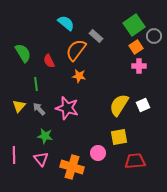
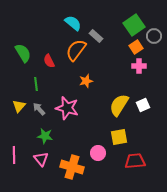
cyan semicircle: moved 7 px right
orange star: moved 7 px right, 5 px down; rotated 24 degrees counterclockwise
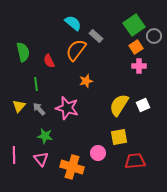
green semicircle: moved 1 px up; rotated 18 degrees clockwise
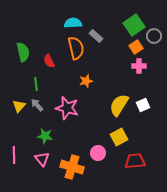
cyan semicircle: rotated 42 degrees counterclockwise
orange semicircle: moved 2 px up; rotated 130 degrees clockwise
gray arrow: moved 2 px left, 4 px up
yellow square: rotated 18 degrees counterclockwise
pink triangle: moved 1 px right
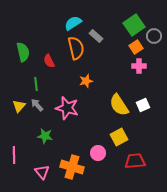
cyan semicircle: rotated 30 degrees counterclockwise
yellow semicircle: rotated 65 degrees counterclockwise
pink triangle: moved 13 px down
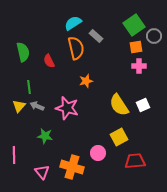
orange square: rotated 24 degrees clockwise
green line: moved 7 px left, 3 px down
gray arrow: moved 1 px down; rotated 24 degrees counterclockwise
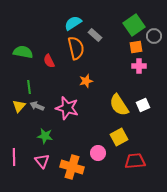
gray rectangle: moved 1 px left, 1 px up
green semicircle: rotated 66 degrees counterclockwise
pink line: moved 2 px down
pink triangle: moved 11 px up
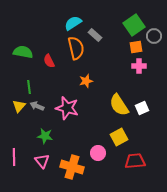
white square: moved 1 px left, 3 px down
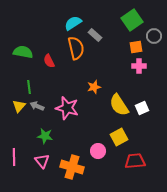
green square: moved 2 px left, 5 px up
orange star: moved 8 px right, 6 px down
pink circle: moved 2 px up
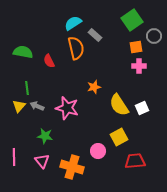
green line: moved 2 px left, 1 px down
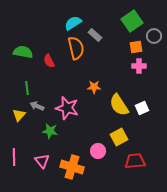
green square: moved 1 px down
orange star: rotated 16 degrees clockwise
yellow triangle: moved 9 px down
green star: moved 5 px right, 5 px up
